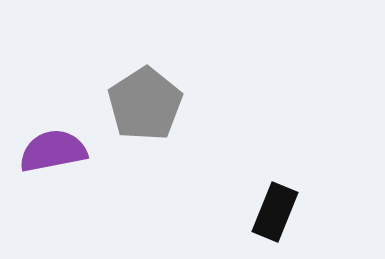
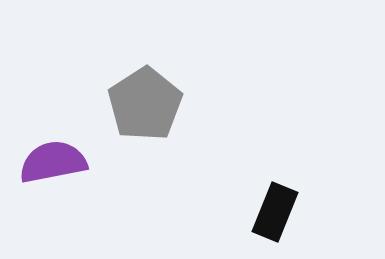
purple semicircle: moved 11 px down
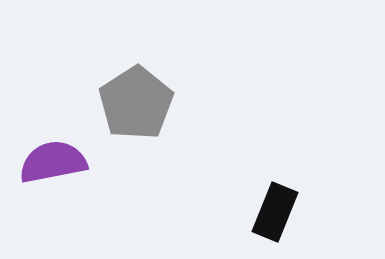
gray pentagon: moved 9 px left, 1 px up
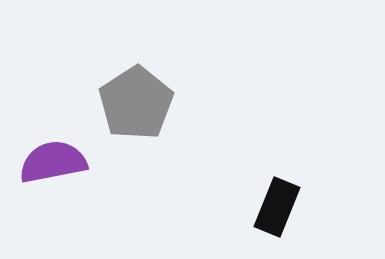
black rectangle: moved 2 px right, 5 px up
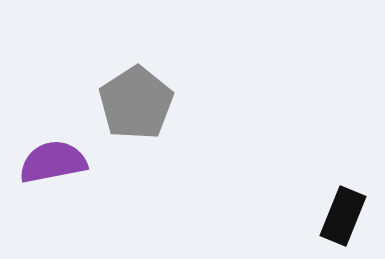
black rectangle: moved 66 px right, 9 px down
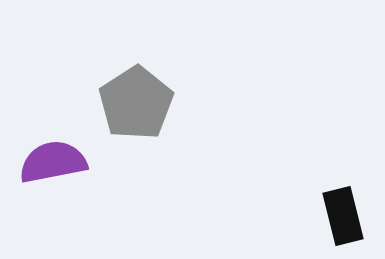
black rectangle: rotated 36 degrees counterclockwise
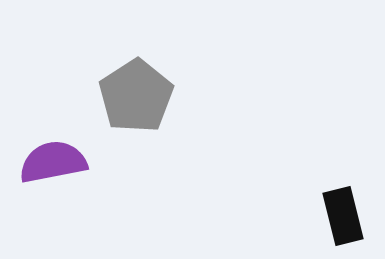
gray pentagon: moved 7 px up
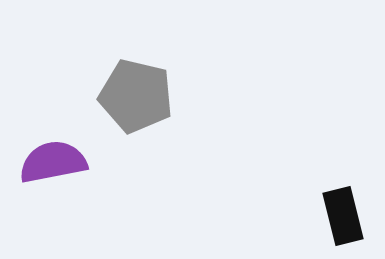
gray pentagon: rotated 26 degrees counterclockwise
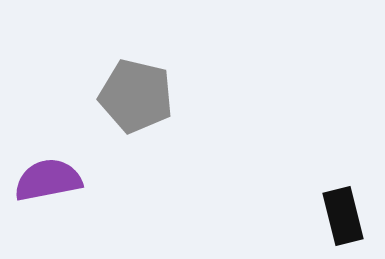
purple semicircle: moved 5 px left, 18 px down
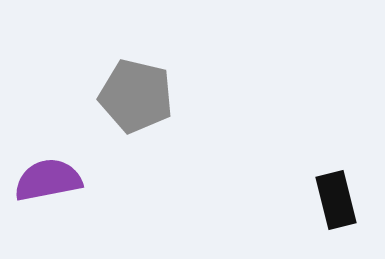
black rectangle: moved 7 px left, 16 px up
